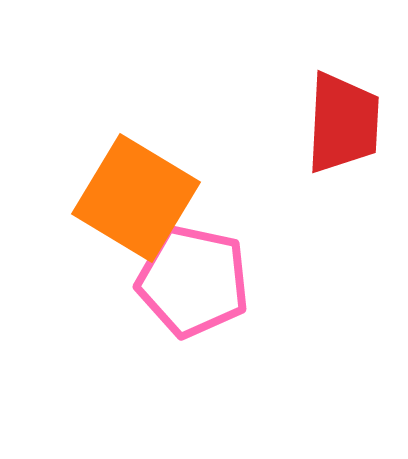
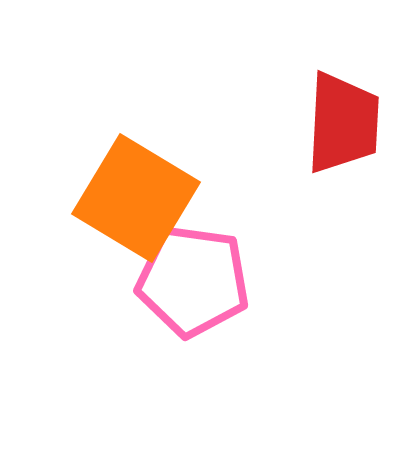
pink pentagon: rotated 4 degrees counterclockwise
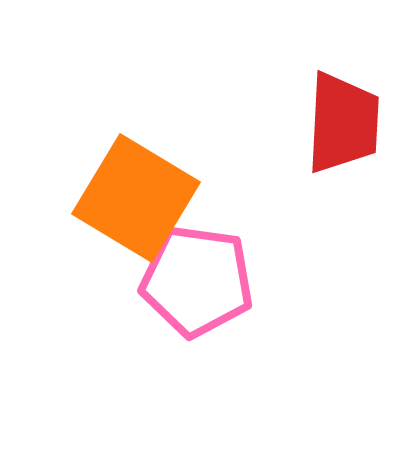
pink pentagon: moved 4 px right
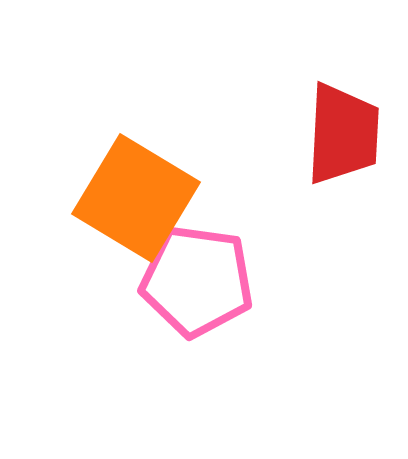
red trapezoid: moved 11 px down
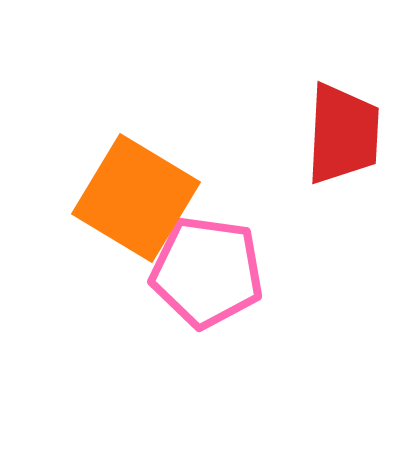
pink pentagon: moved 10 px right, 9 px up
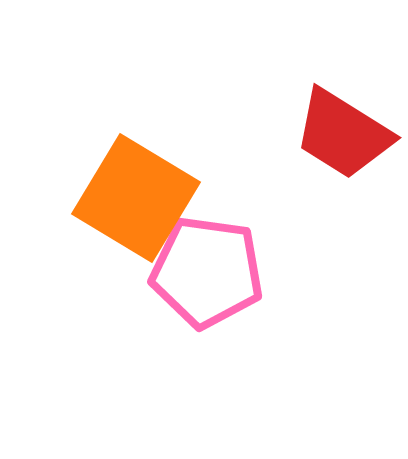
red trapezoid: rotated 119 degrees clockwise
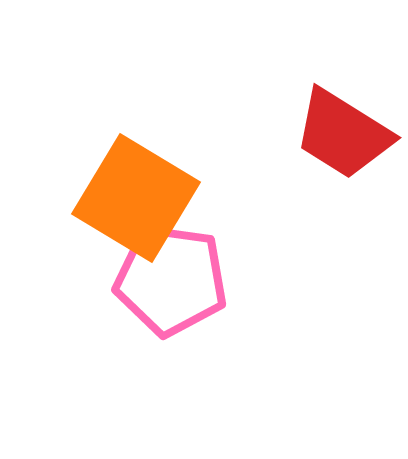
pink pentagon: moved 36 px left, 8 px down
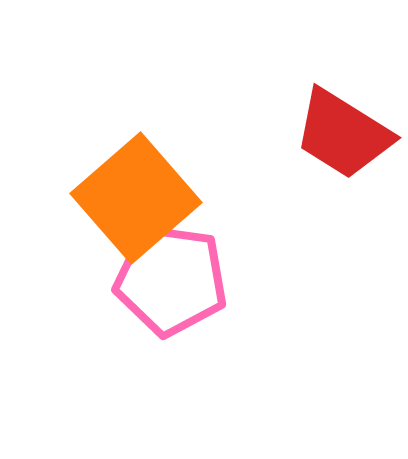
orange square: rotated 18 degrees clockwise
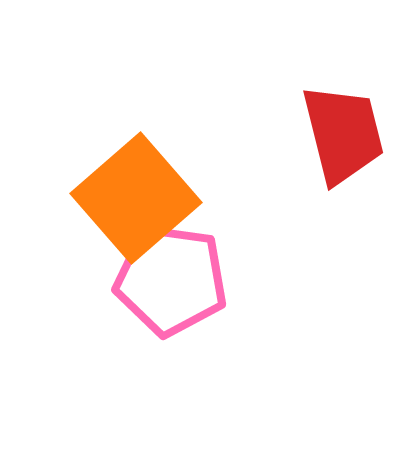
red trapezoid: rotated 136 degrees counterclockwise
